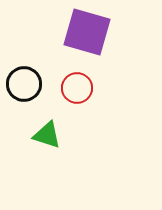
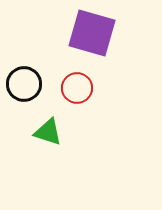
purple square: moved 5 px right, 1 px down
green triangle: moved 1 px right, 3 px up
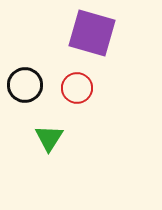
black circle: moved 1 px right, 1 px down
green triangle: moved 1 px right, 6 px down; rotated 44 degrees clockwise
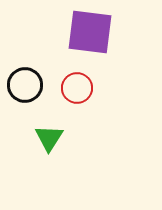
purple square: moved 2 px left, 1 px up; rotated 9 degrees counterclockwise
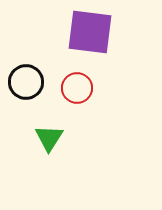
black circle: moved 1 px right, 3 px up
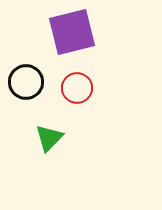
purple square: moved 18 px left; rotated 21 degrees counterclockwise
green triangle: rotated 12 degrees clockwise
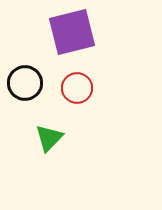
black circle: moved 1 px left, 1 px down
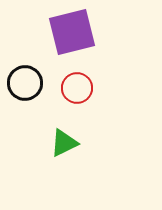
green triangle: moved 15 px right, 5 px down; rotated 20 degrees clockwise
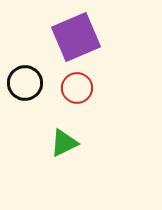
purple square: moved 4 px right, 5 px down; rotated 9 degrees counterclockwise
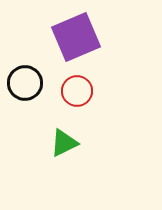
red circle: moved 3 px down
